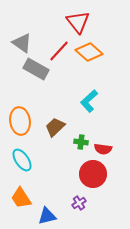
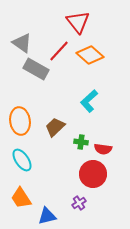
orange diamond: moved 1 px right, 3 px down
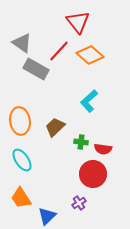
blue triangle: rotated 30 degrees counterclockwise
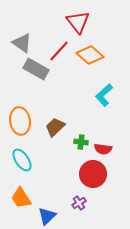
cyan L-shape: moved 15 px right, 6 px up
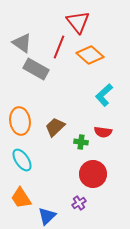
red line: moved 4 px up; rotated 20 degrees counterclockwise
red semicircle: moved 17 px up
